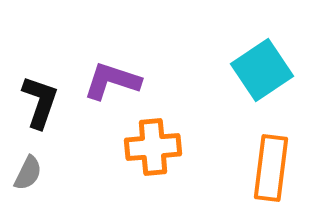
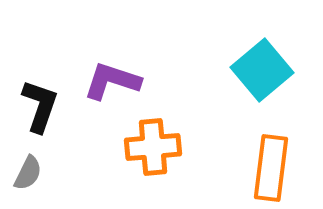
cyan square: rotated 6 degrees counterclockwise
black L-shape: moved 4 px down
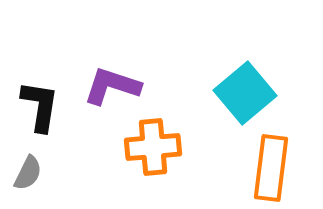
cyan square: moved 17 px left, 23 px down
purple L-shape: moved 5 px down
black L-shape: rotated 10 degrees counterclockwise
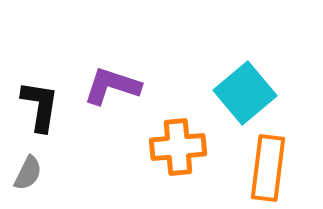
orange cross: moved 25 px right
orange rectangle: moved 3 px left
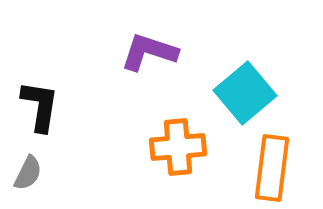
purple L-shape: moved 37 px right, 34 px up
orange rectangle: moved 4 px right
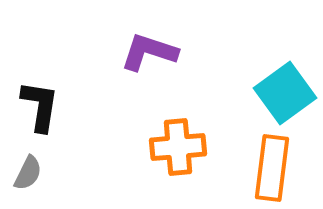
cyan square: moved 40 px right; rotated 4 degrees clockwise
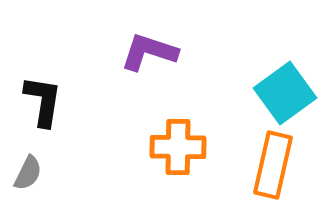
black L-shape: moved 3 px right, 5 px up
orange cross: rotated 6 degrees clockwise
orange rectangle: moved 1 px right, 3 px up; rotated 6 degrees clockwise
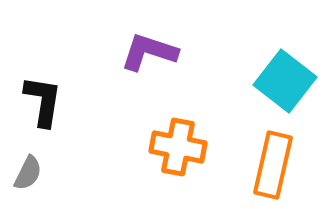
cyan square: moved 12 px up; rotated 16 degrees counterclockwise
orange cross: rotated 10 degrees clockwise
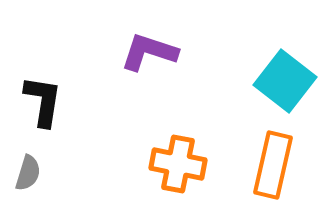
orange cross: moved 17 px down
gray semicircle: rotated 9 degrees counterclockwise
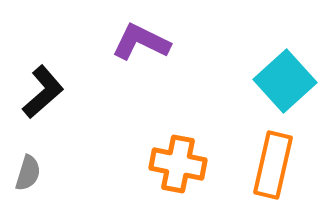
purple L-shape: moved 8 px left, 10 px up; rotated 8 degrees clockwise
cyan square: rotated 10 degrees clockwise
black L-shape: moved 9 px up; rotated 40 degrees clockwise
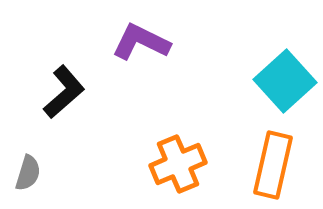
black L-shape: moved 21 px right
orange cross: rotated 34 degrees counterclockwise
